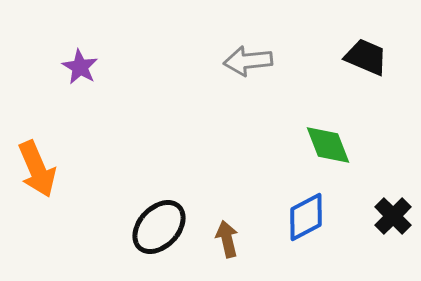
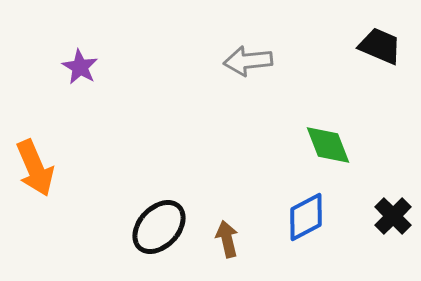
black trapezoid: moved 14 px right, 11 px up
orange arrow: moved 2 px left, 1 px up
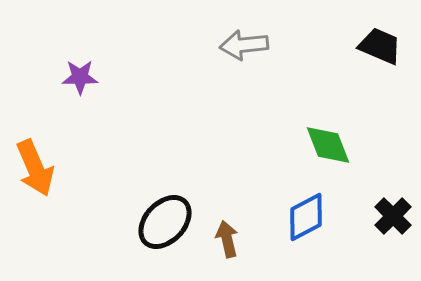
gray arrow: moved 4 px left, 16 px up
purple star: moved 10 px down; rotated 30 degrees counterclockwise
black ellipse: moved 6 px right, 5 px up
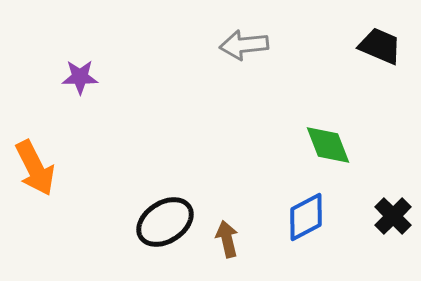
orange arrow: rotated 4 degrees counterclockwise
black ellipse: rotated 14 degrees clockwise
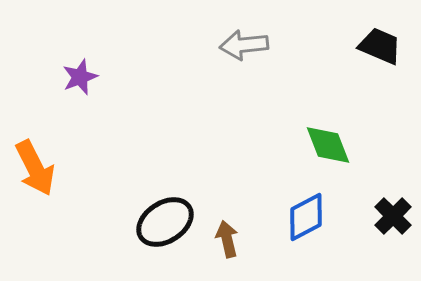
purple star: rotated 21 degrees counterclockwise
